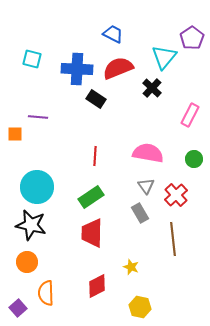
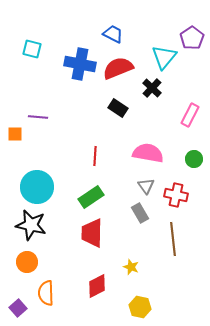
cyan square: moved 10 px up
blue cross: moved 3 px right, 5 px up; rotated 8 degrees clockwise
black rectangle: moved 22 px right, 9 px down
red cross: rotated 35 degrees counterclockwise
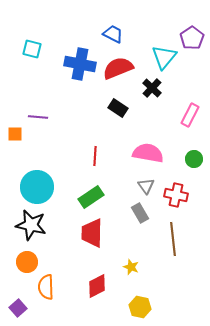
orange semicircle: moved 6 px up
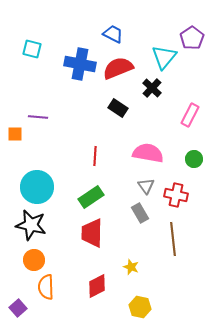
orange circle: moved 7 px right, 2 px up
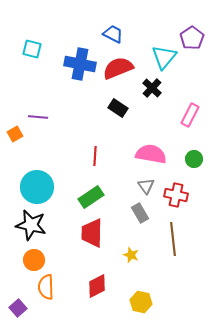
orange square: rotated 28 degrees counterclockwise
pink semicircle: moved 3 px right, 1 px down
yellow star: moved 12 px up
yellow hexagon: moved 1 px right, 5 px up
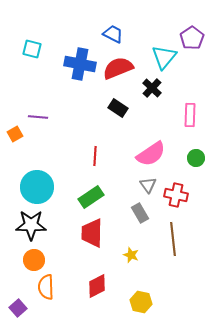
pink rectangle: rotated 25 degrees counterclockwise
pink semicircle: rotated 136 degrees clockwise
green circle: moved 2 px right, 1 px up
gray triangle: moved 2 px right, 1 px up
black star: rotated 12 degrees counterclockwise
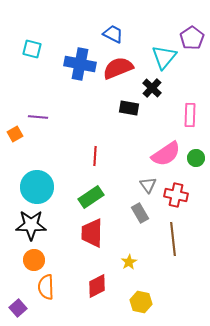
black rectangle: moved 11 px right; rotated 24 degrees counterclockwise
pink semicircle: moved 15 px right
yellow star: moved 2 px left, 7 px down; rotated 21 degrees clockwise
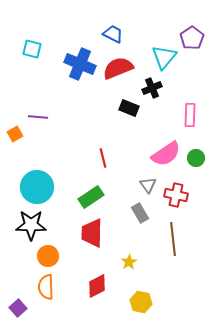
blue cross: rotated 12 degrees clockwise
black cross: rotated 24 degrees clockwise
black rectangle: rotated 12 degrees clockwise
red line: moved 8 px right, 2 px down; rotated 18 degrees counterclockwise
orange circle: moved 14 px right, 4 px up
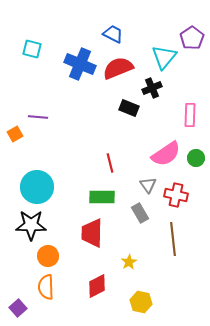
red line: moved 7 px right, 5 px down
green rectangle: moved 11 px right; rotated 35 degrees clockwise
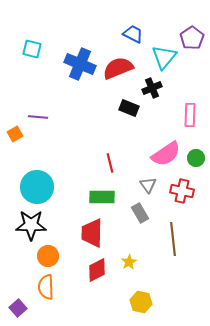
blue trapezoid: moved 20 px right
red cross: moved 6 px right, 4 px up
red diamond: moved 16 px up
